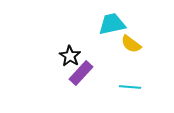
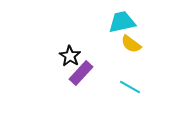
cyan trapezoid: moved 10 px right, 2 px up
cyan line: rotated 25 degrees clockwise
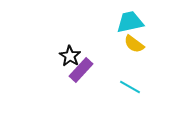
cyan trapezoid: moved 8 px right
yellow semicircle: moved 3 px right
purple rectangle: moved 3 px up
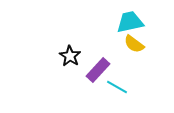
purple rectangle: moved 17 px right
cyan line: moved 13 px left
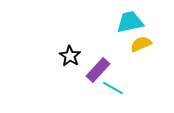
yellow semicircle: moved 7 px right; rotated 120 degrees clockwise
cyan line: moved 4 px left, 1 px down
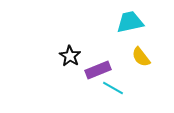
yellow semicircle: moved 13 px down; rotated 105 degrees counterclockwise
purple rectangle: rotated 25 degrees clockwise
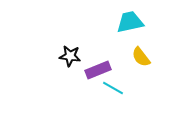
black star: rotated 25 degrees counterclockwise
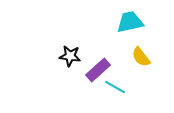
purple rectangle: rotated 20 degrees counterclockwise
cyan line: moved 2 px right, 1 px up
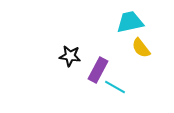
yellow semicircle: moved 9 px up
purple rectangle: rotated 20 degrees counterclockwise
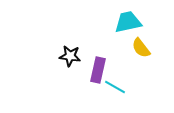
cyan trapezoid: moved 2 px left
purple rectangle: rotated 15 degrees counterclockwise
